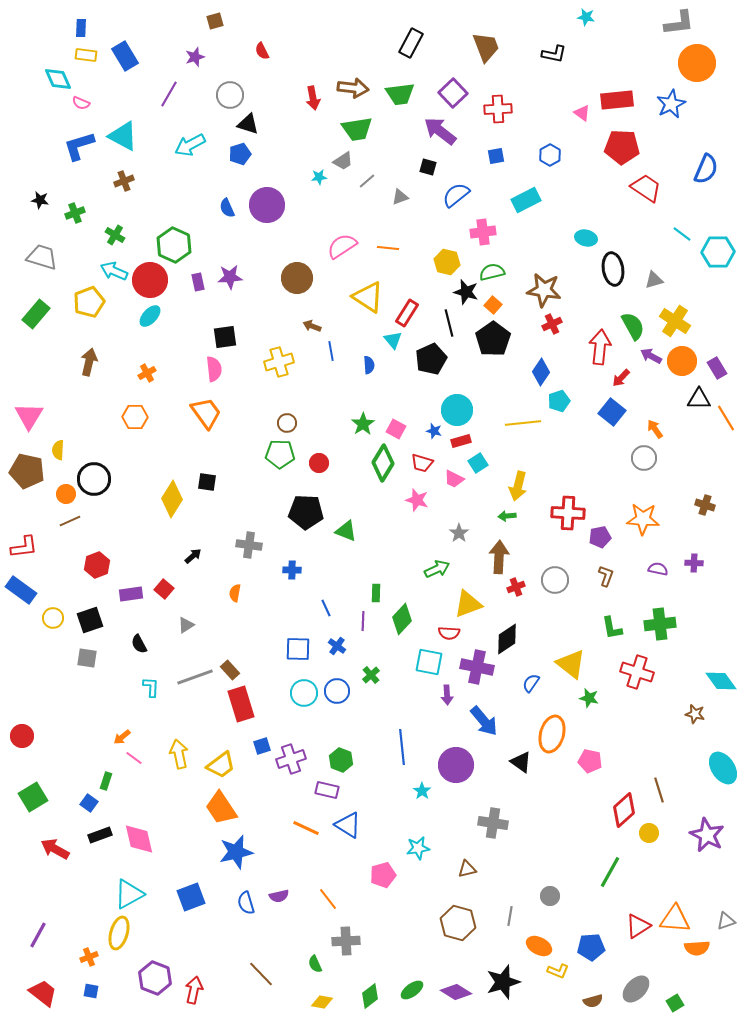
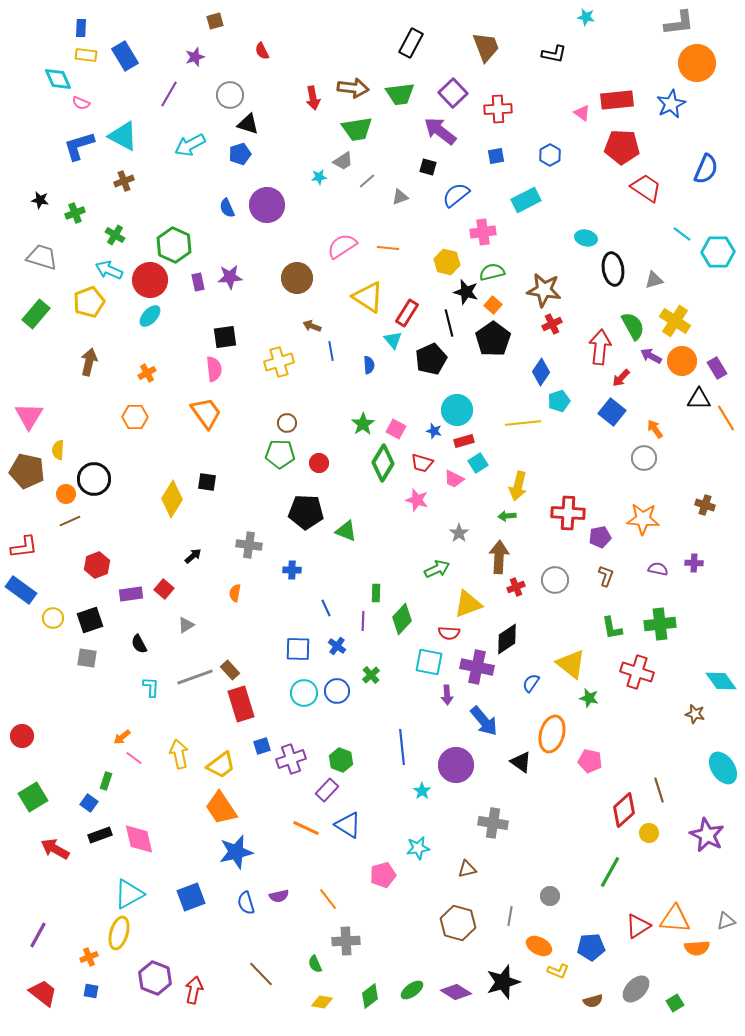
cyan arrow at (114, 271): moved 5 px left, 1 px up
red rectangle at (461, 441): moved 3 px right
purple rectangle at (327, 790): rotated 60 degrees counterclockwise
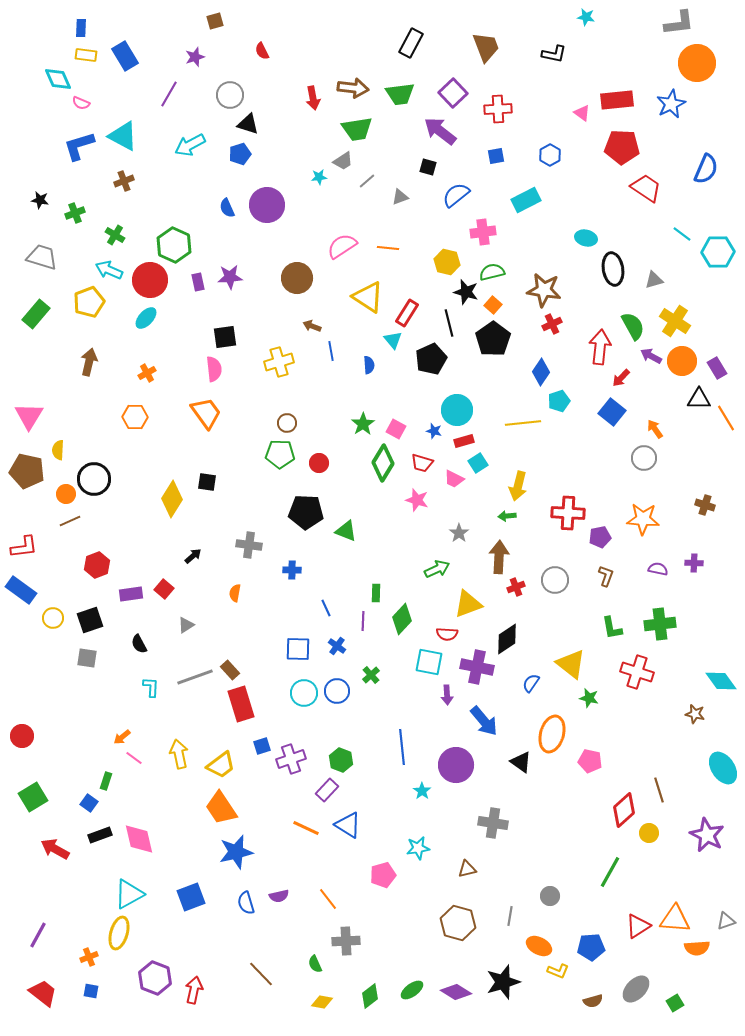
cyan ellipse at (150, 316): moved 4 px left, 2 px down
red semicircle at (449, 633): moved 2 px left, 1 px down
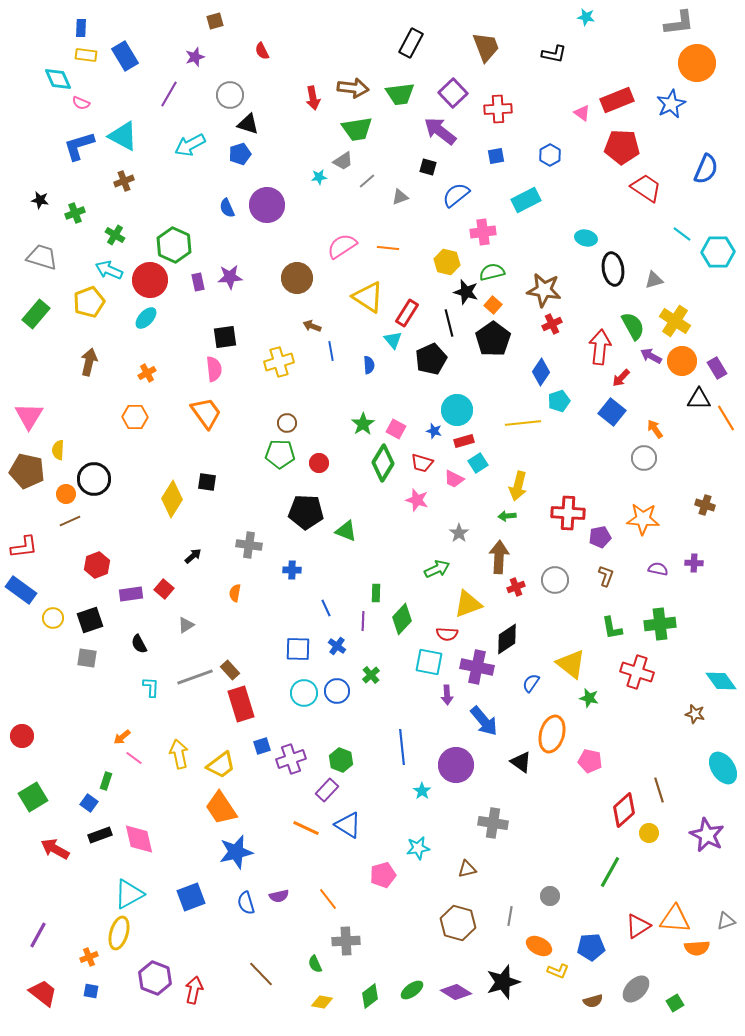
red rectangle at (617, 100): rotated 16 degrees counterclockwise
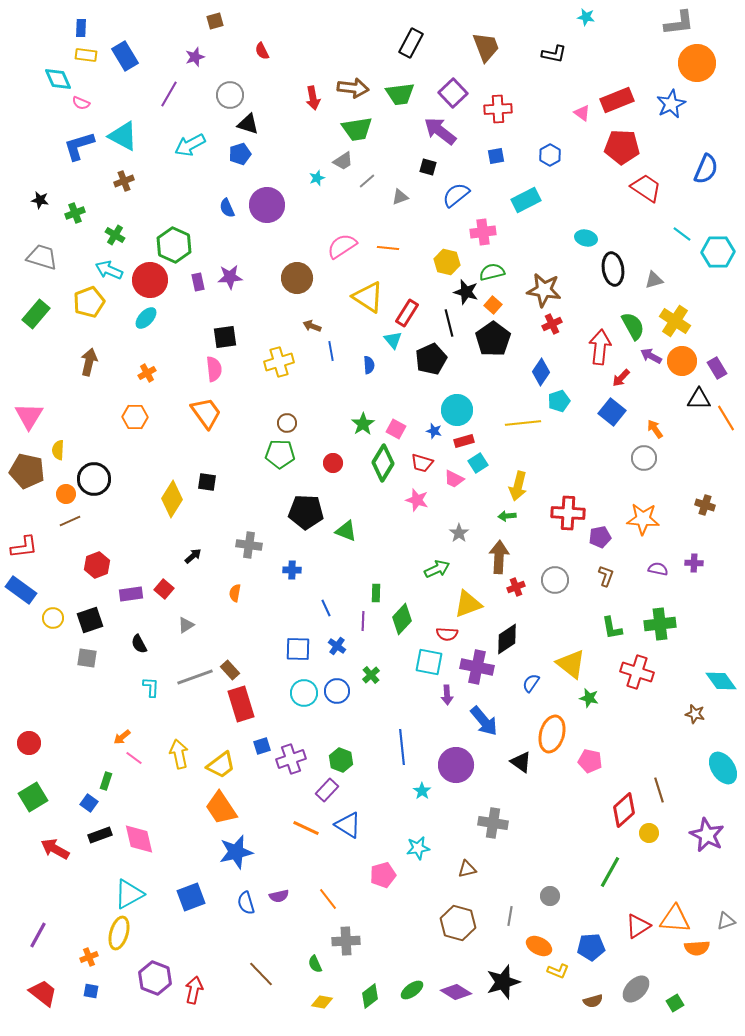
cyan star at (319, 177): moved 2 px left, 1 px down; rotated 14 degrees counterclockwise
red circle at (319, 463): moved 14 px right
red circle at (22, 736): moved 7 px right, 7 px down
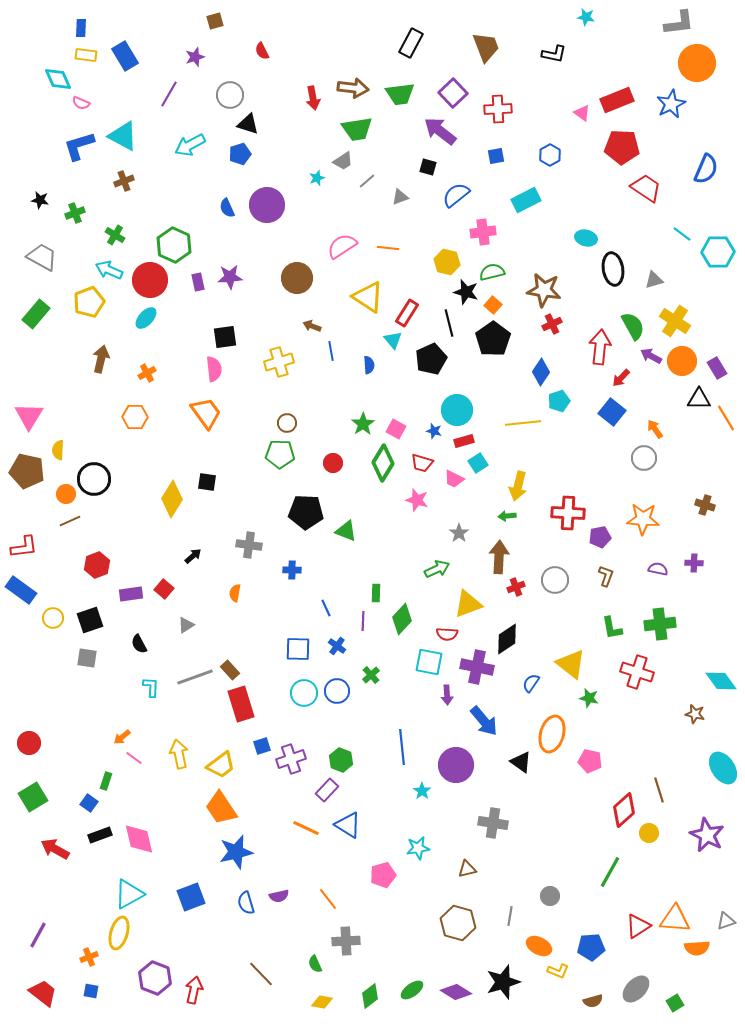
gray trapezoid at (42, 257): rotated 12 degrees clockwise
brown arrow at (89, 362): moved 12 px right, 3 px up
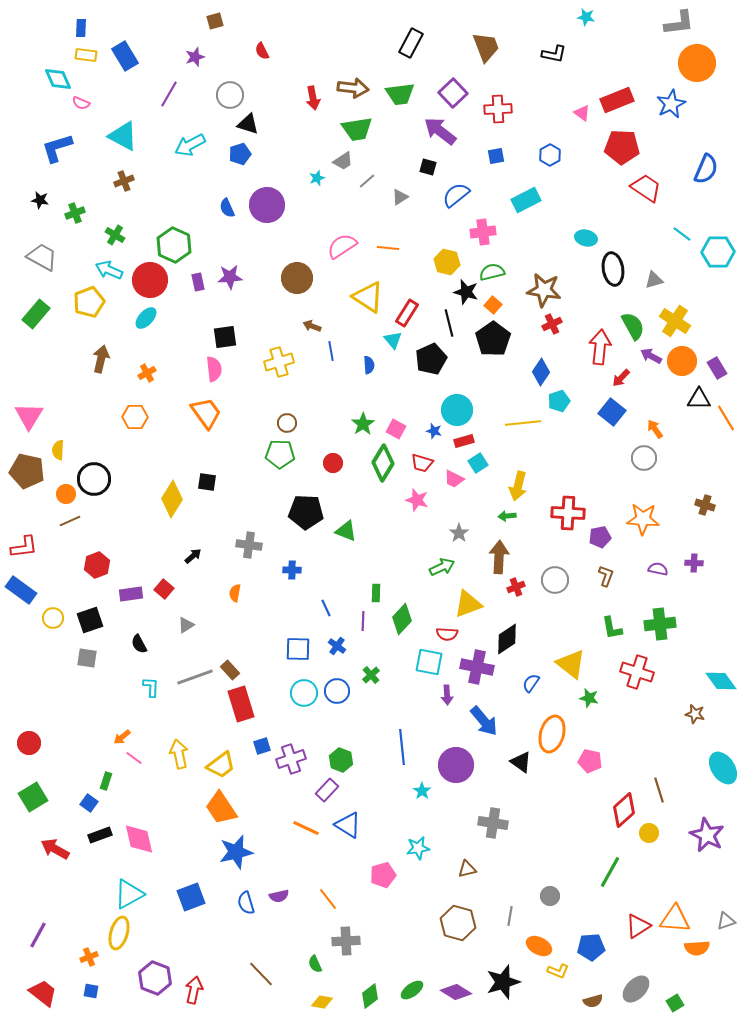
blue L-shape at (79, 146): moved 22 px left, 2 px down
gray triangle at (400, 197): rotated 12 degrees counterclockwise
green arrow at (437, 569): moved 5 px right, 2 px up
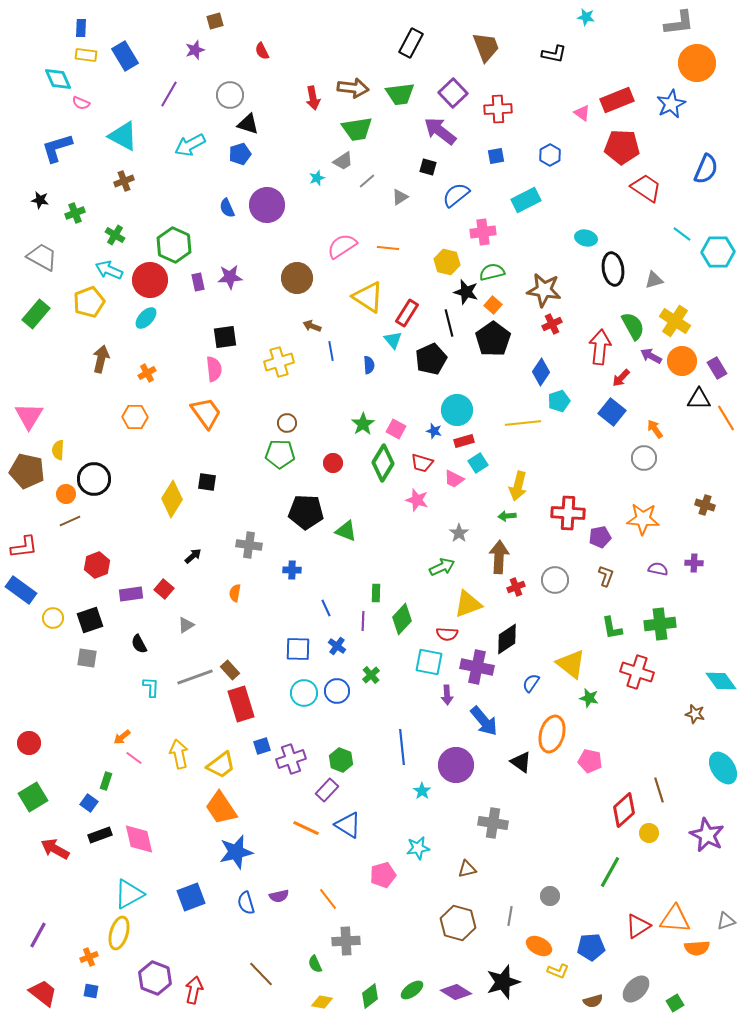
purple star at (195, 57): moved 7 px up
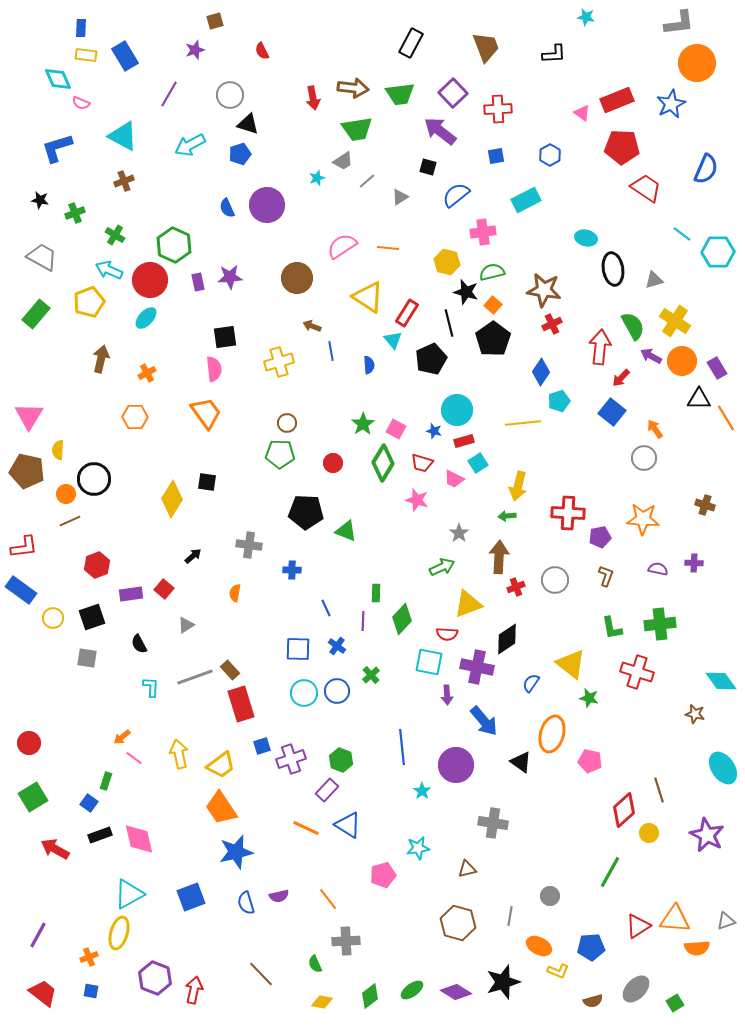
black L-shape at (554, 54): rotated 15 degrees counterclockwise
black square at (90, 620): moved 2 px right, 3 px up
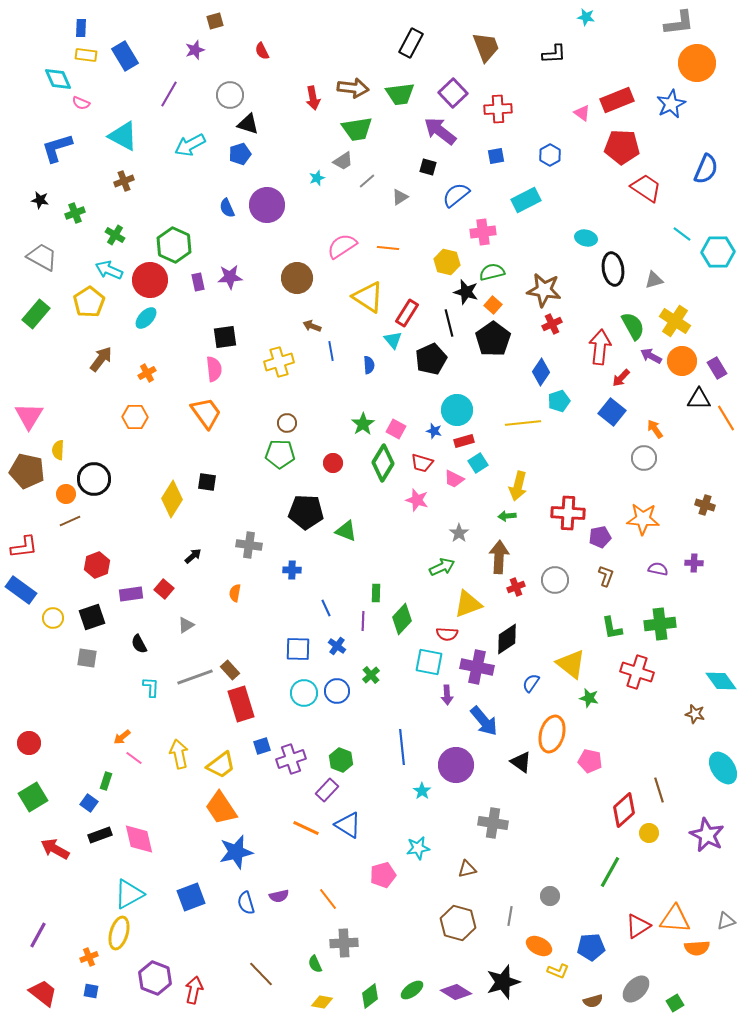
yellow pentagon at (89, 302): rotated 12 degrees counterclockwise
brown arrow at (101, 359): rotated 24 degrees clockwise
gray cross at (346, 941): moved 2 px left, 2 px down
